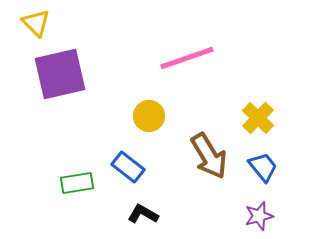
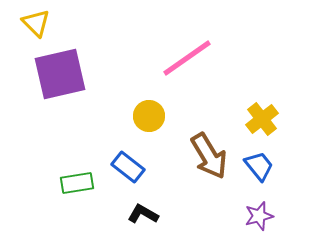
pink line: rotated 16 degrees counterclockwise
yellow cross: moved 4 px right, 1 px down; rotated 8 degrees clockwise
blue trapezoid: moved 4 px left, 1 px up
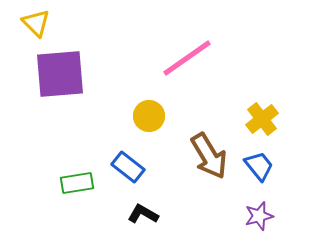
purple square: rotated 8 degrees clockwise
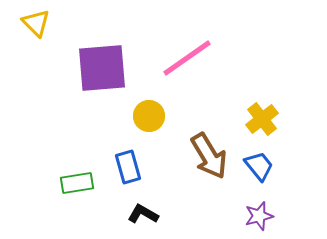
purple square: moved 42 px right, 6 px up
blue rectangle: rotated 36 degrees clockwise
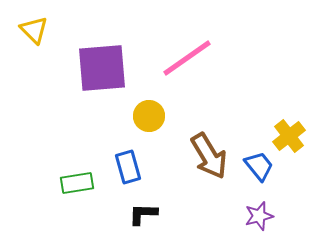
yellow triangle: moved 2 px left, 7 px down
yellow cross: moved 27 px right, 17 px down
black L-shape: rotated 28 degrees counterclockwise
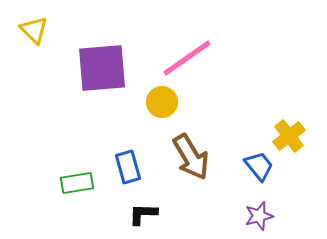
yellow circle: moved 13 px right, 14 px up
brown arrow: moved 18 px left, 1 px down
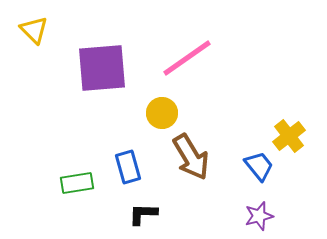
yellow circle: moved 11 px down
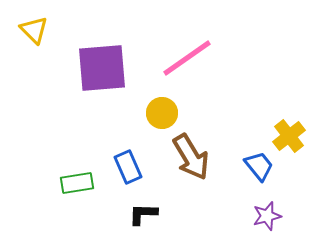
blue rectangle: rotated 8 degrees counterclockwise
purple star: moved 8 px right
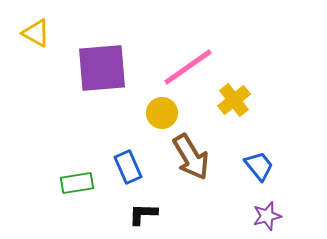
yellow triangle: moved 2 px right, 3 px down; rotated 16 degrees counterclockwise
pink line: moved 1 px right, 9 px down
yellow cross: moved 55 px left, 36 px up
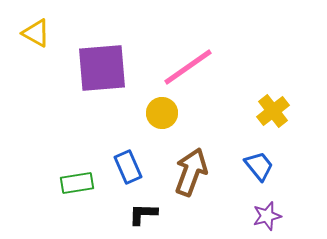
yellow cross: moved 39 px right, 11 px down
brown arrow: moved 15 px down; rotated 129 degrees counterclockwise
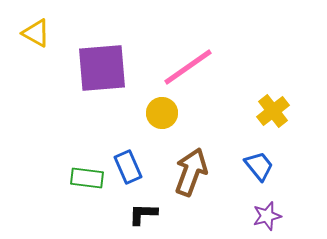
green rectangle: moved 10 px right, 5 px up; rotated 16 degrees clockwise
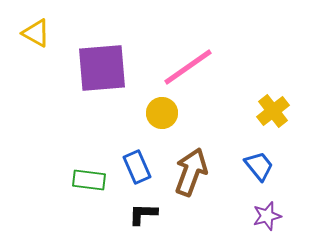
blue rectangle: moved 9 px right
green rectangle: moved 2 px right, 2 px down
